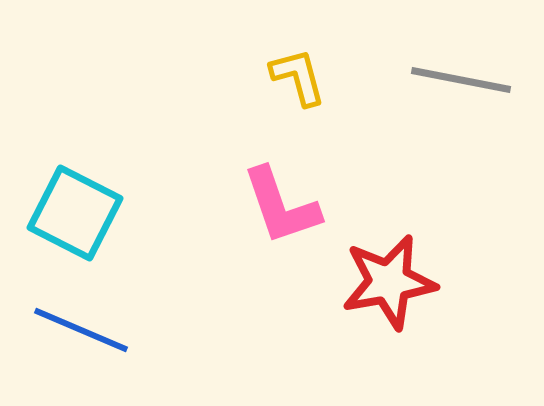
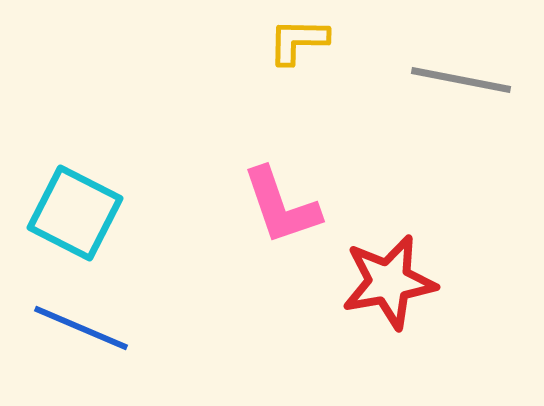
yellow L-shape: moved 36 px up; rotated 74 degrees counterclockwise
blue line: moved 2 px up
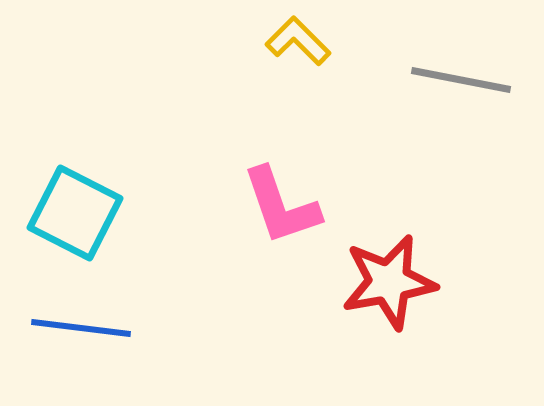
yellow L-shape: rotated 44 degrees clockwise
blue line: rotated 16 degrees counterclockwise
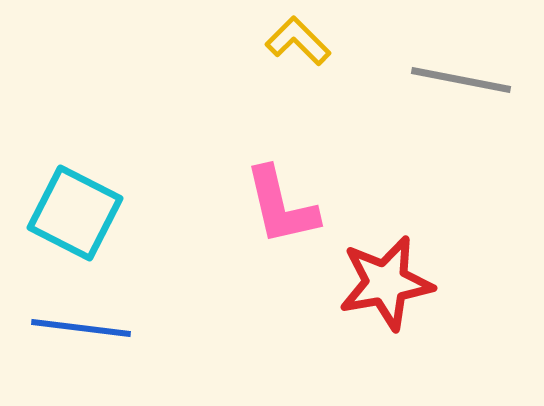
pink L-shape: rotated 6 degrees clockwise
red star: moved 3 px left, 1 px down
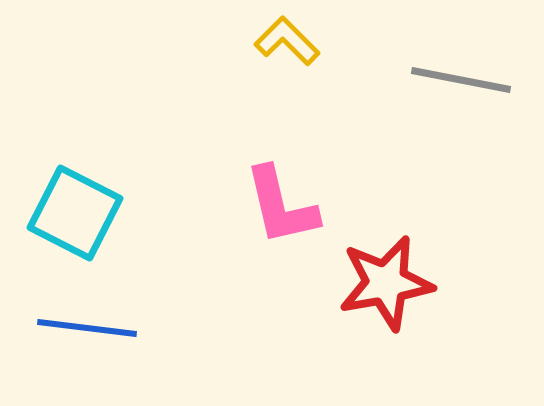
yellow L-shape: moved 11 px left
blue line: moved 6 px right
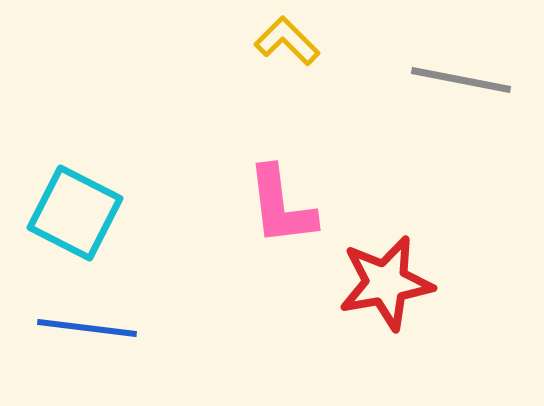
pink L-shape: rotated 6 degrees clockwise
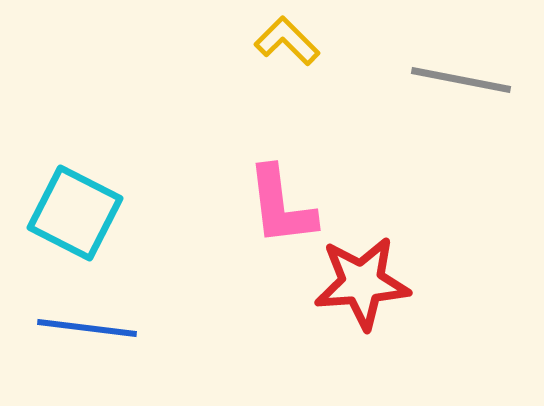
red star: moved 24 px left; rotated 6 degrees clockwise
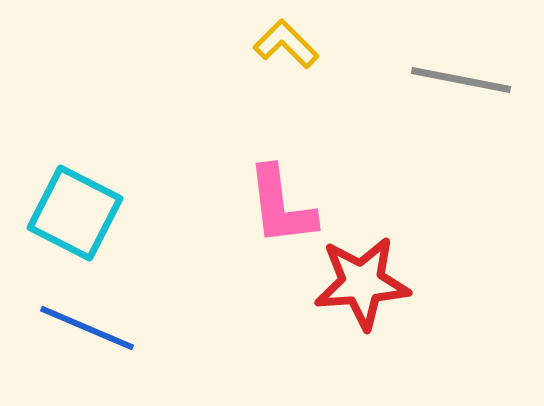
yellow L-shape: moved 1 px left, 3 px down
blue line: rotated 16 degrees clockwise
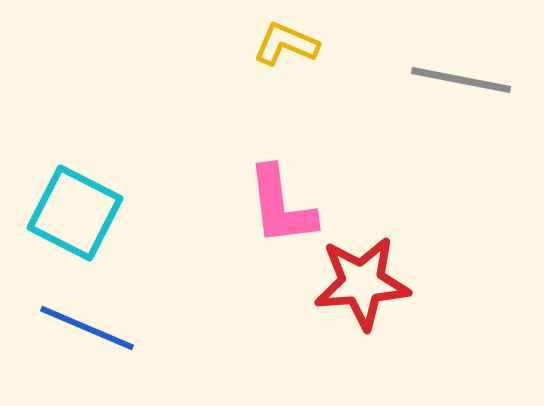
yellow L-shape: rotated 22 degrees counterclockwise
